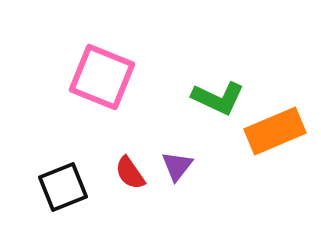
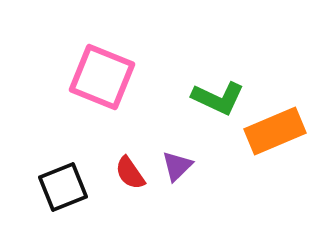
purple triangle: rotated 8 degrees clockwise
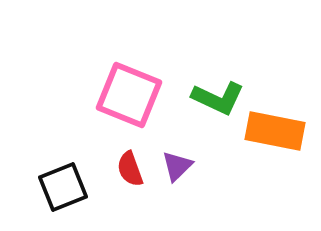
pink square: moved 27 px right, 18 px down
orange rectangle: rotated 34 degrees clockwise
red semicircle: moved 4 px up; rotated 15 degrees clockwise
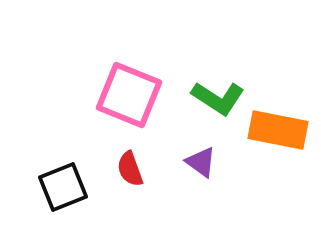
green L-shape: rotated 8 degrees clockwise
orange rectangle: moved 3 px right, 1 px up
purple triangle: moved 24 px right, 4 px up; rotated 40 degrees counterclockwise
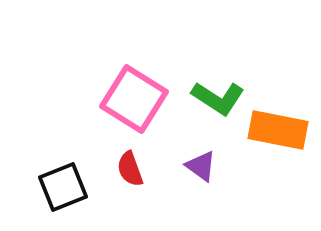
pink square: moved 5 px right, 4 px down; rotated 10 degrees clockwise
purple triangle: moved 4 px down
